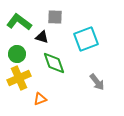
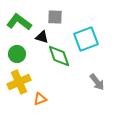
green diamond: moved 5 px right, 7 px up
yellow cross: moved 4 px down
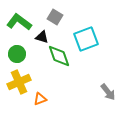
gray square: rotated 28 degrees clockwise
gray arrow: moved 11 px right, 10 px down
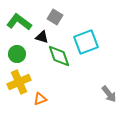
cyan square: moved 3 px down
gray arrow: moved 1 px right, 2 px down
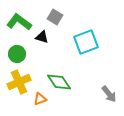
green diamond: moved 26 px down; rotated 15 degrees counterclockwise
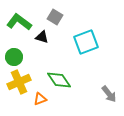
green circle: moved 3 px left, 3 px down
green diamond: moved 2 px up
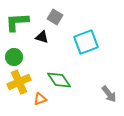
green L-shape: moved 2 px left; rotated 40 degrees counterclockwise
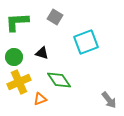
black triangle: moved 16 px down
gray arrow: moved 6 px down
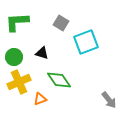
gray square: moved 6 px right, 6 px down
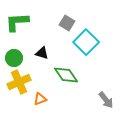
gray square: moved 6 px right
cyan square: rotated 25 degrees counterclockwise
green circle: moved 1 px down
green diamond: moved 7 px right, 5 px up
gray arrow: moved 3 px left
